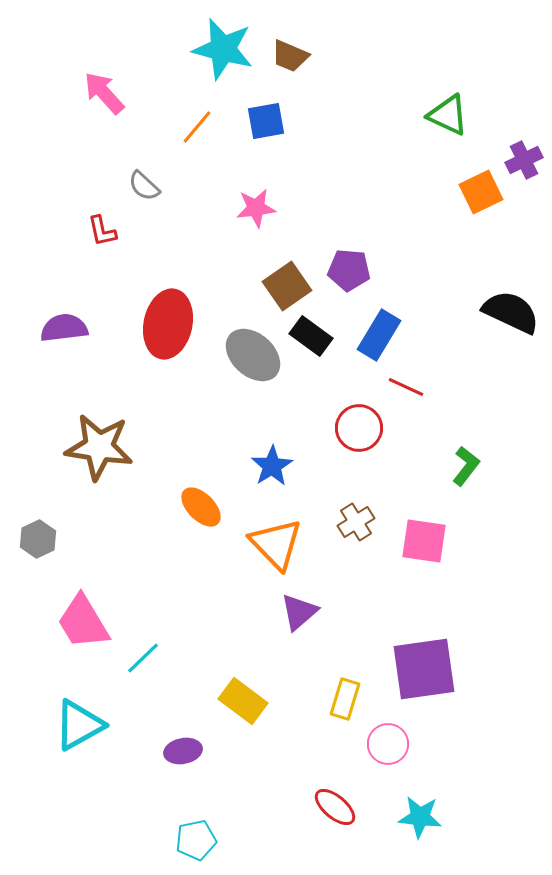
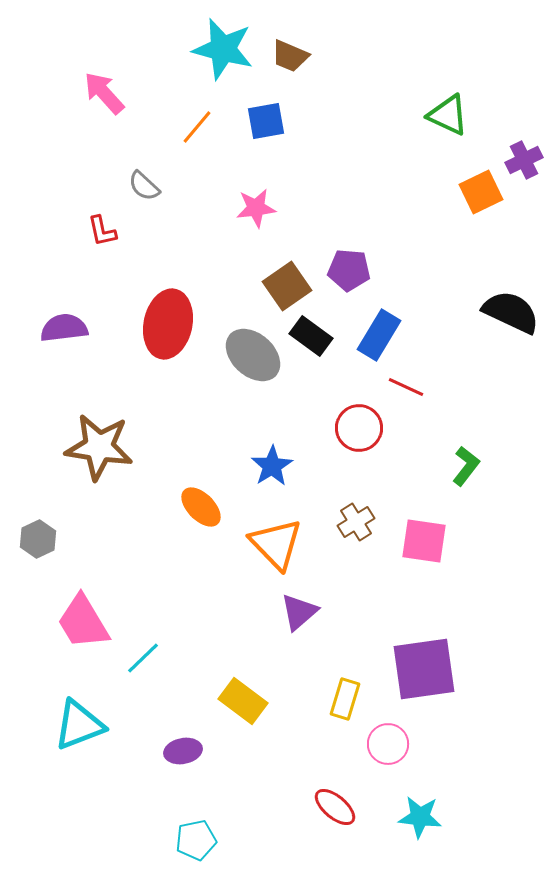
cyan triangle at (79, 725): rotated 8 degrees clockwise
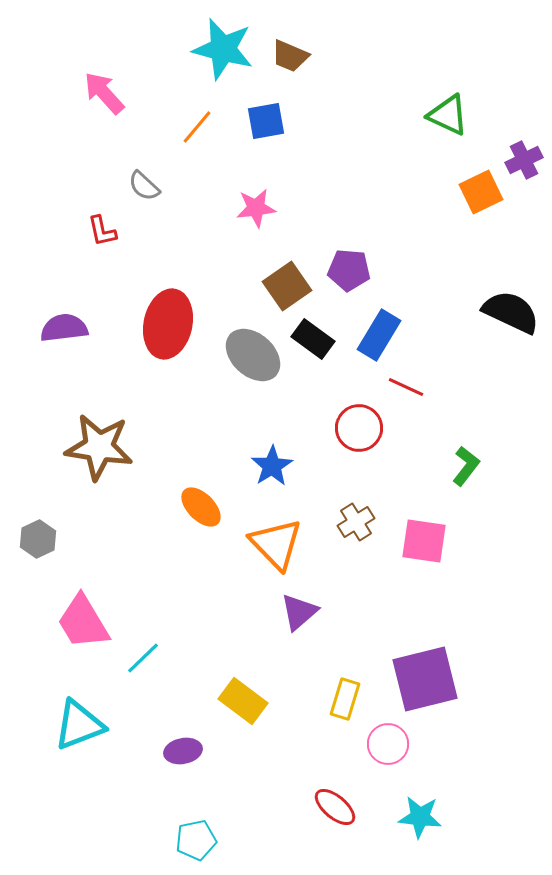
black rectangle at (311, 336): moved 2 px right, 3 px down
purple square at (424, 669): moved 1 px right, 10 px down; rotated 6 degrees counterclockwise
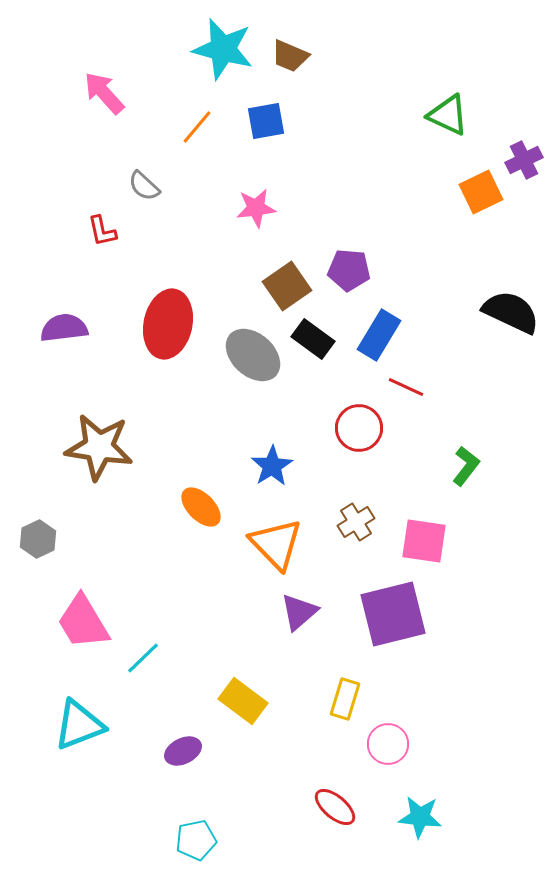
purple square at (425, 679): moved 32 px left, 65 px up
purple ellipse at (183, 751): rotated 15 degrees counterclockwise
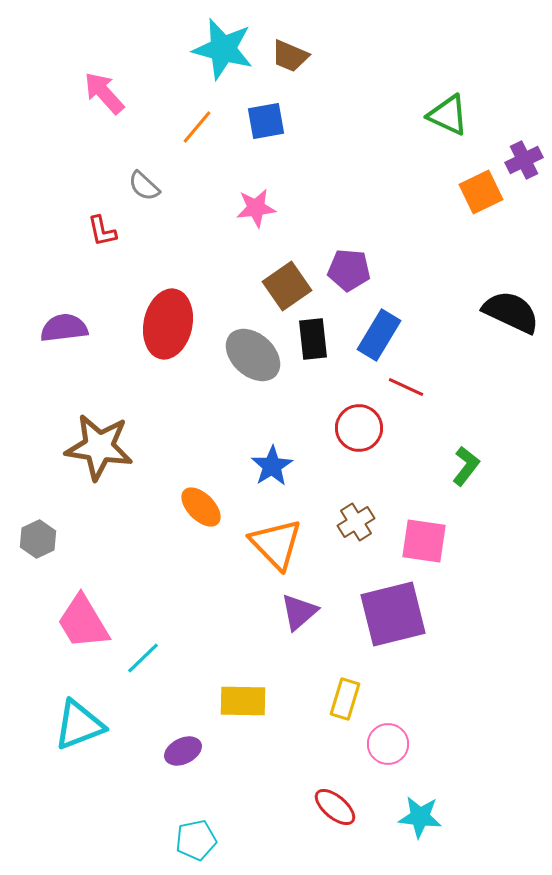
black rectangle at (313, 339): rotated 48 degrees clockwise
yellow rectangle at (243, 701): rotated 36 degrees counterclockwise
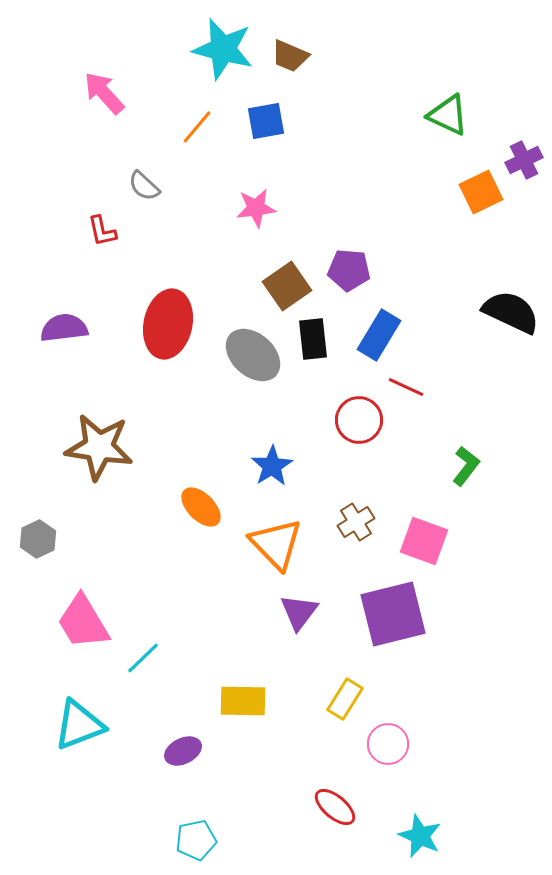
red circle at (359, 428): moved 8 px up
pink square at (424, 541): rotated 12 degrees clockwise
purple triangle at (299, 612): rotated 12 degrees counterclockwise
yellow rectangle at (345, 699): rotated 15 degrees clockwise
cyan star at (420, 817): moved 19 px down; rotated 18 degrees clockwise
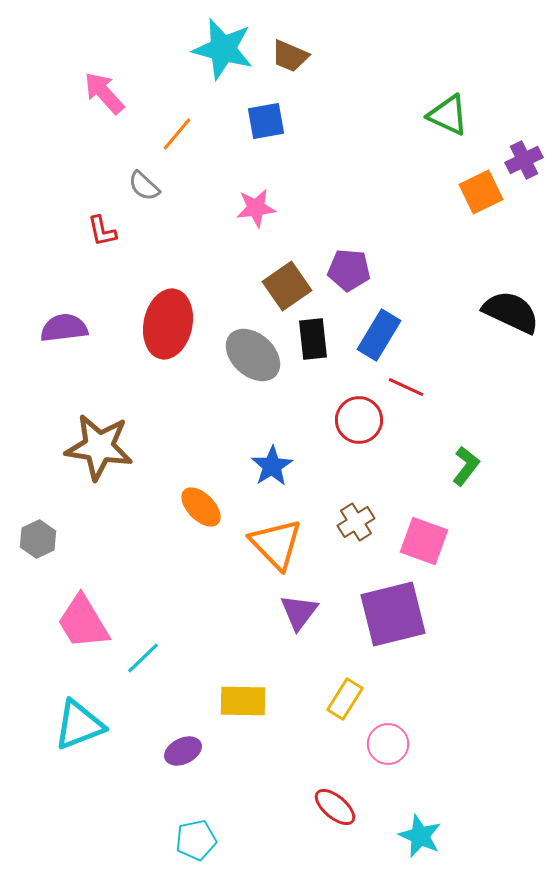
orange line at (197, 127): moved 20 px left, 7 px down
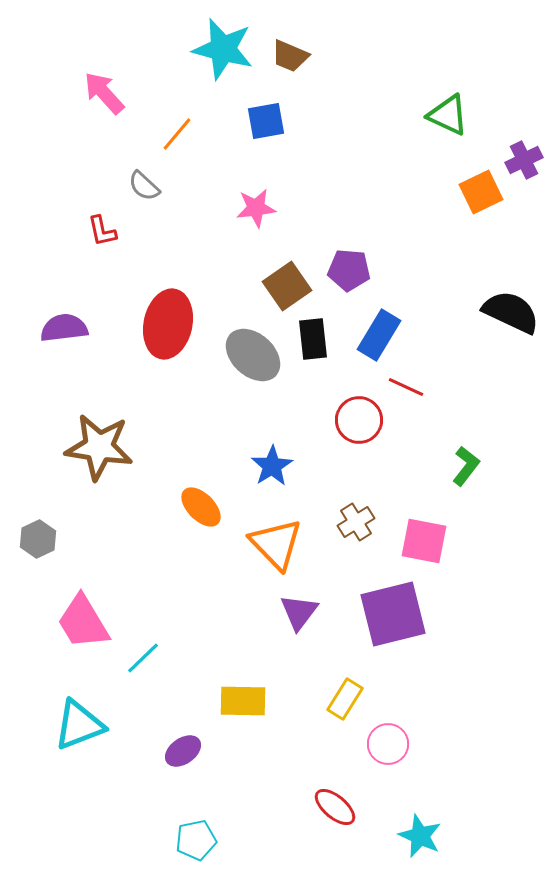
pink square at (424, 541): rotated 9 degrees counterclockwise
purple ellipse at (183, 751): rotated 9 degrees counterclockwise
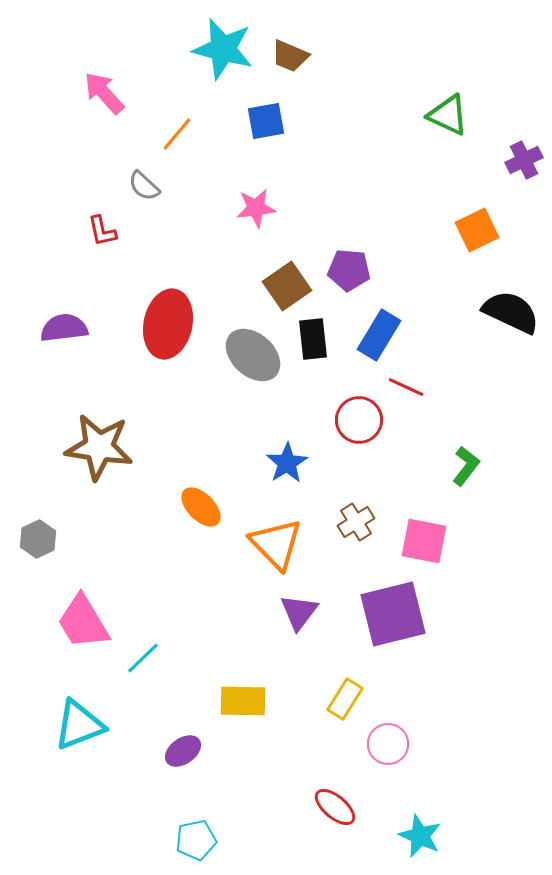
orange square at (481, 192): moved 4 px left, 38 px down
blue star at (272, 466): moved 15 px right, 3 px up
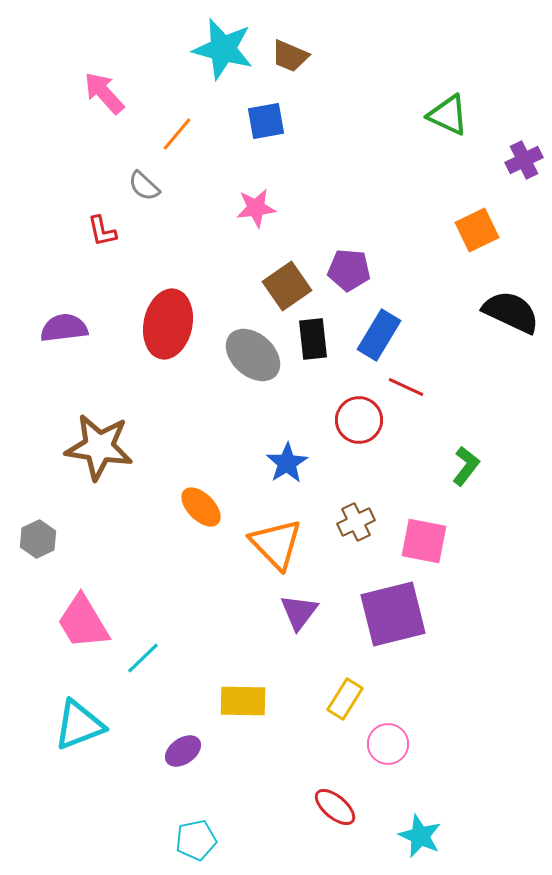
brown cross at (356, 522): rotated 6 degrees clockwise
